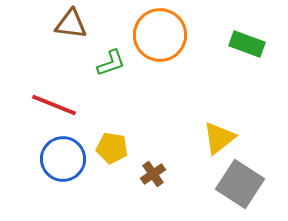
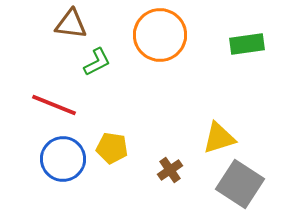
green rectangle: rotated 28 degrees counterclockwise
green L-shape: moved 14 px left, 1 px up; rotated 8 degrees counterclockwise
yellow triangle: rotated 21 degrees clockwise
brown cross: moved 17 px right, 4 px up
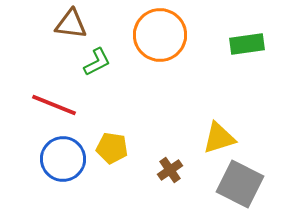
gray square: rotated 6 degrees counterclockwise
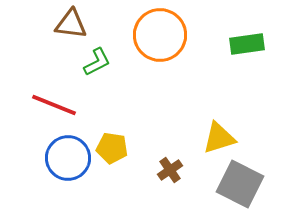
blue circle: moved 5 px right, 1 px up
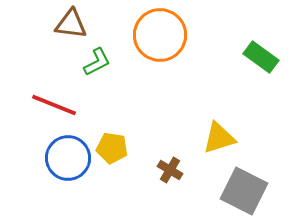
green rectangle: moved 14 px right, 13 px down; rotated 44 degrees clockwise
brown cross: rotated 25 degrees counterclockwise
gray square: moved 4 px right, 7 px down
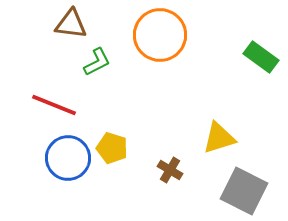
yellow pentagon: rotated 8 degrees clockwise
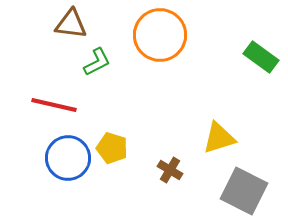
red line: rotated 9 degrees counterclockwise
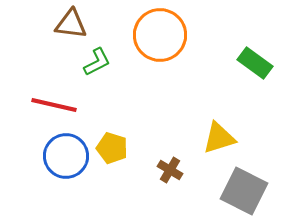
green rectangle: moved 6 px left, 6 px down
blue circle: moved 2 px left, 2 px up
